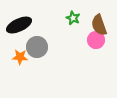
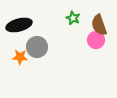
black ellipse: rotated 10 degrees clockwise
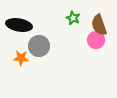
black ellipse: rotated 25 degrees clockwise
gray circle: moved 2 px right, 1 px up
orange star: moved 1 px right, 1 px down
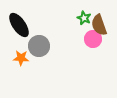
green star: moved 11 px right
black ellipse: rotated 45 degrees clockwise
pink circle: moved 3 px left, 1 px up
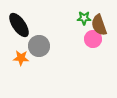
green star: rotated 24 degrees counterclockwise
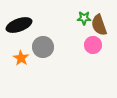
black ellipse: rotated 75 degrees counterclockwise
pink circle: moved 6 px down
gray circle: moved 4 px right, 1 px down
orange star: rotated 28 degrees clockwise
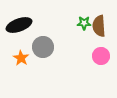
green star: moved 5 px down
brown semicircle: moved 1 px down; rotated 15 degrees clockwise
pink circle: moved 8 px right, 11 px down
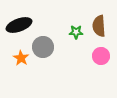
green star: moved 8 px left, 9 px down
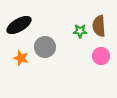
black ellipse: rotated 10 degrees counterclockwise
green star: moved 4 px right, 1 px up
gray circle: moved 2 px right
orange star: rotated 14 degrees counterclockwise
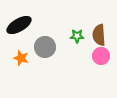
brown semicircle: moved 9 px down
green star: moved 3 px left, 5 px down
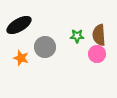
pink circle: moved 4 px left, 2 px up
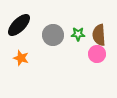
black ellipse: rotated 15 degrees counterclockwise
green star: moved 1 px right, 2 px up
gray circle: moved 8 px right, 12 px up
